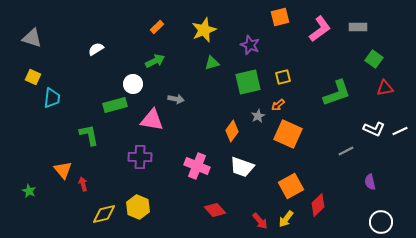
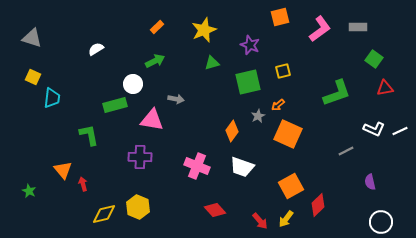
yellow square at (283, 77): moved 6 px up
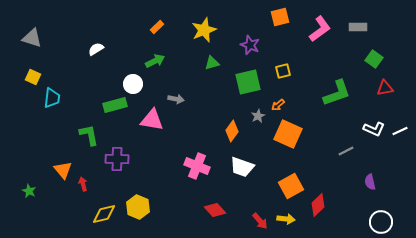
purple cross at (140, 157): moved 23 px left, 2 px down
yellow arrow at (286, 219): rotated 120 degrees counterclockwise
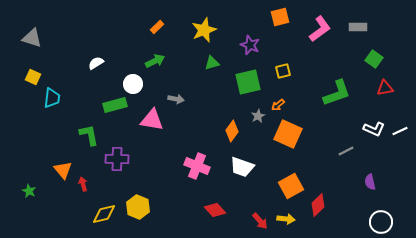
white semicircle at (96, 49): moved 14 px down
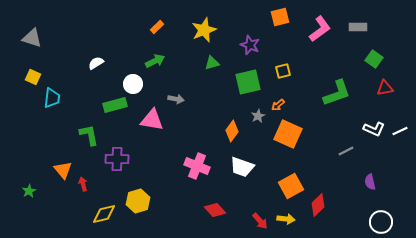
green star at (29, 191): rotated 16 degrees clockwise
yellow hexagon at (138, 207): moved 6 px up; rotated 20 degrees clockwise
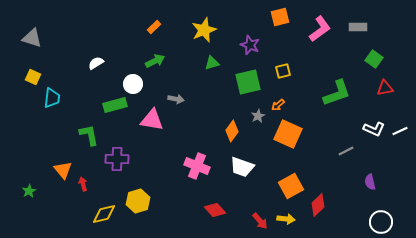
orange rectangle at (157, 27): moved 3 px left
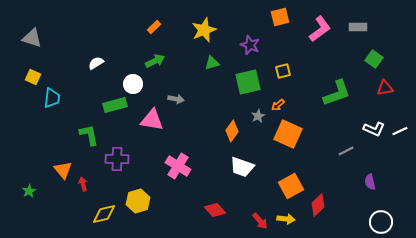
pink cross at (197, 166): moved 19 px left; rotated 10 degrees clockwise
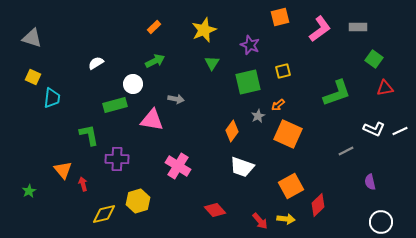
green triangle at (212, 63): rotated 42 degrees counterclockwise
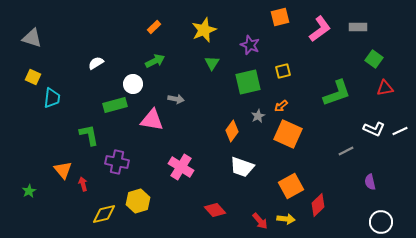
orange arrow at (278, 105): moved 3 px right, 1 px down
purple cross at (117, 159): moved 3 px down; rotated 10 degrees clockwise
pink cross at (178, 166): moved 3 px right, 1 px down
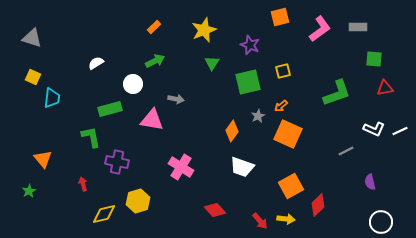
green square at (374, 59): rotated 30 degrees counterclockwise
green rectangle at (115, 105): moved 5 px left, 4 px down
green L-shape at (89, 135): moved 2 px right, 2 px down
orange triangle at (63, 170): moved 20 px left, 11 px up
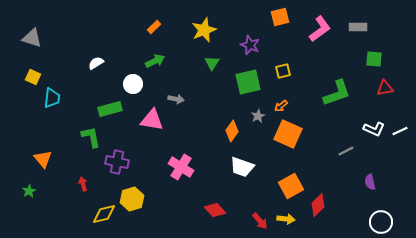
yellow hexagon at (138, 201): moved 6 px left, 2 px up
